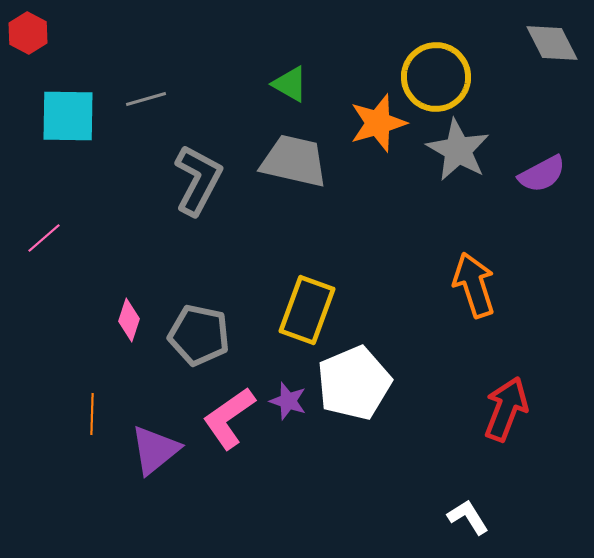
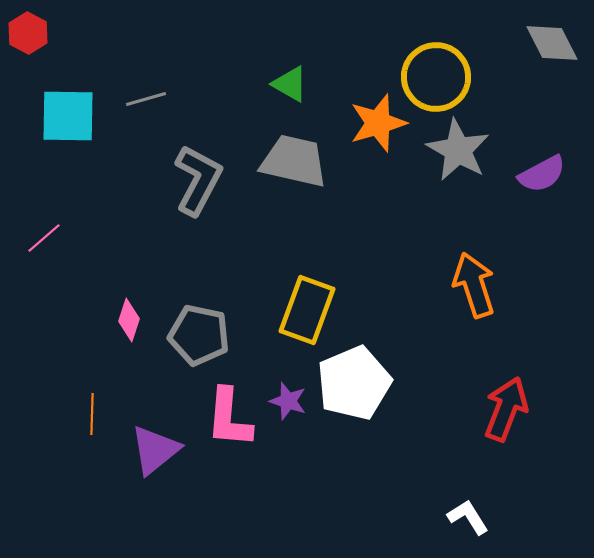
pink L-shape: rotated 50 degrees counterclockwise
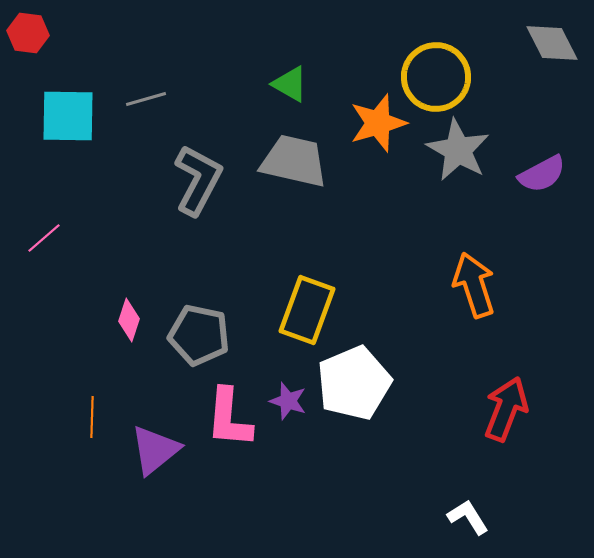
red hexagon: rotated 21 degrees counterclockwise
orange line: moved 3 px down
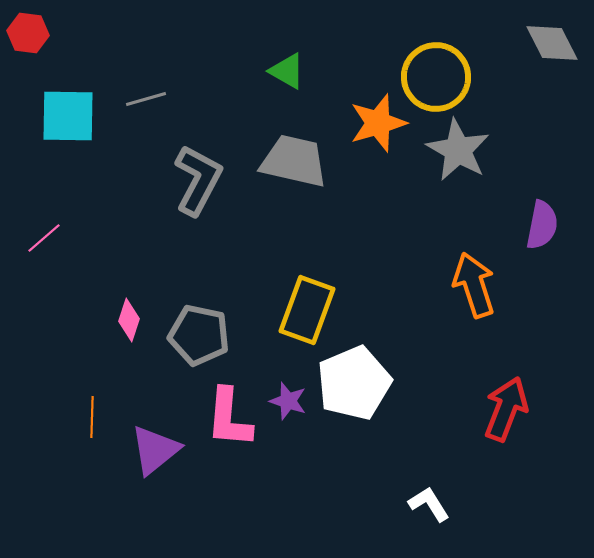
green triangle: moved 3 px left, 13 px up
purple semicircle: moved 51 px down; rotated 51 degrees counterclockwise
white L-shape: moved 39 px left, 13 px up
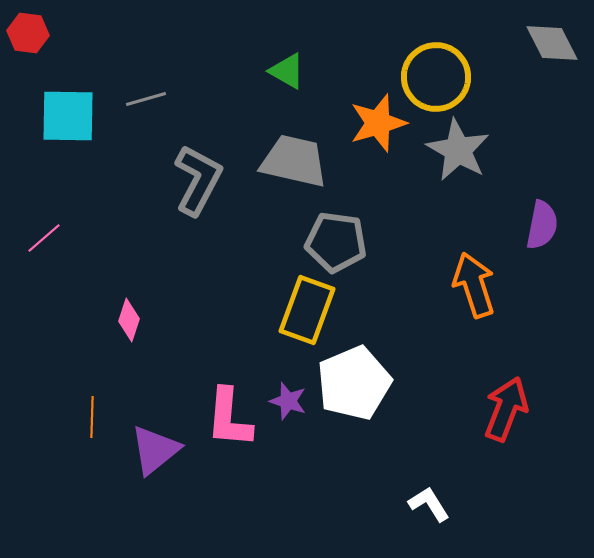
gray pentagon: moved 137 px right, 93 px up; rotated 4 degrees counterclockwise
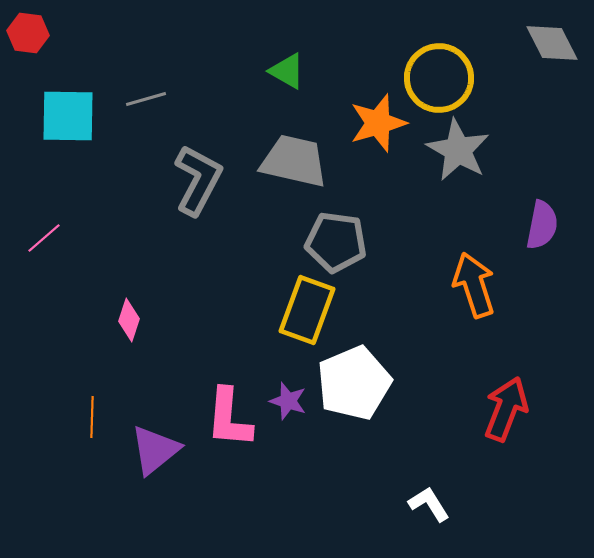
yellow circle: moved 3 px right, 1 px down
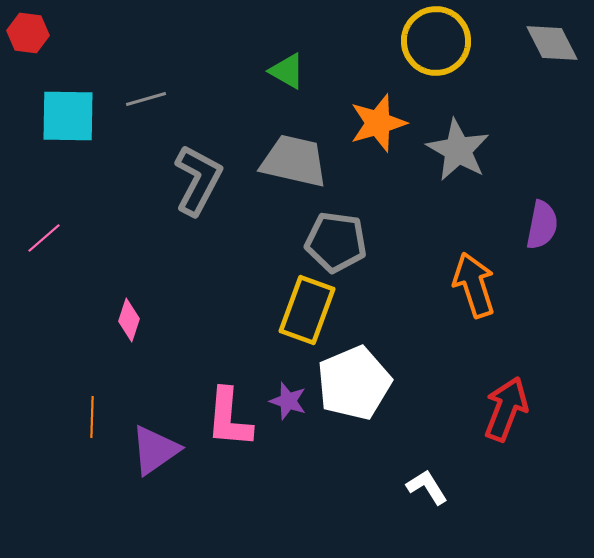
yellow circle: moved 3 px left, 37 px up
purple triangle: rotated 4 degrees clockwise
white L-shape: moved 2 px left, 17 px up
